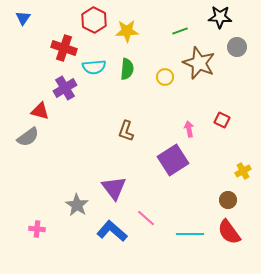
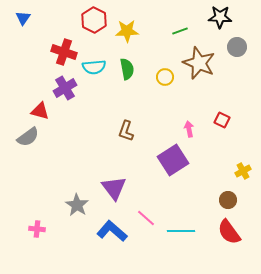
red cross: moved 4 px down
green semicircle: rotated 15 degrees counterclockwise
cyan line: moved 9 px left, 3 px up
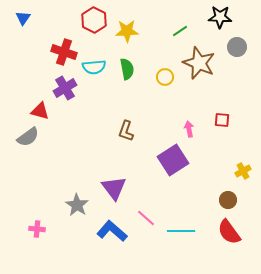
green line: rotated 14 degrees counterclockwise
red square: rotated 21 degrees counterclockwise
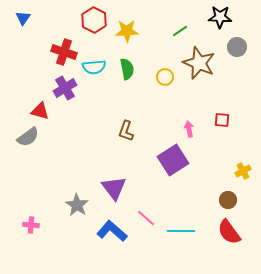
pink cross: moved 6 px left, 4 px up
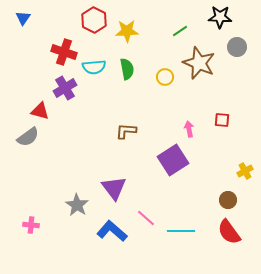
brown L-shape: rotated 75 degrees clockwise
yellow cross: moved 2 px right
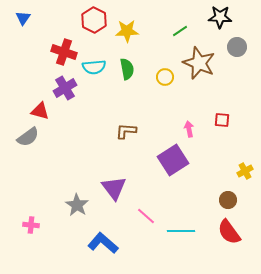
pink line: moved 2 px up
blue L-shape: moved 9 px left, 12 px down
